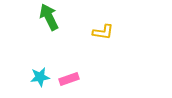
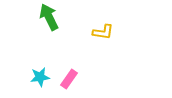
pink rectangle: rotated 36 degrees counterclockwise
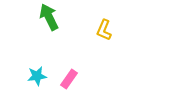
yellow L-shape: moved 1 px right, 2 px up; rotated 105 degrees clockwise
cyan star: moved 3 px left, 1 px up
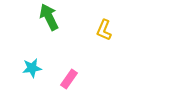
cyan star: moved 5 px left, 8 px up
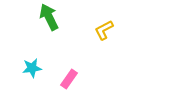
yellow L-shape: rotated 40 degrees clockwise
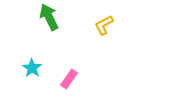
yellow L-shape: moved 5 px up
cyan star: rotated 30 degrees counterclockwise
